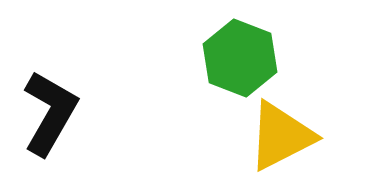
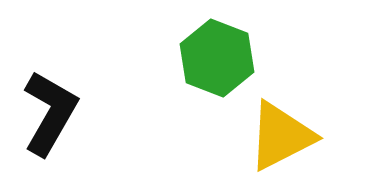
green hexagon: moved 23 px left
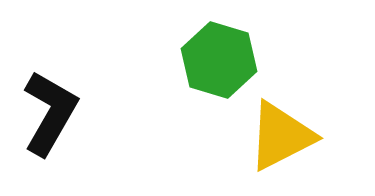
green hexagon: moved 2 px right, 2 px down; rotated 4 degrees counterclockwise
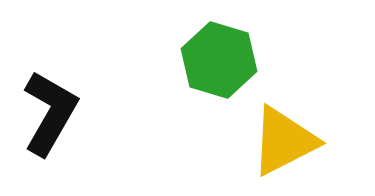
yellow triangle: moved 3 px right, 5 px down
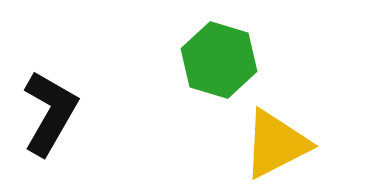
yellow triangle: moved 8 px left, 3 px down
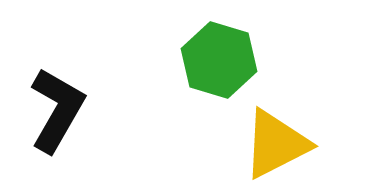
black L-shape: moved 7 px right, 3 px up
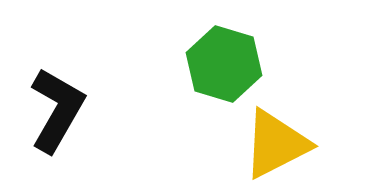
green hexagon: moved 5 px right, 4 px down
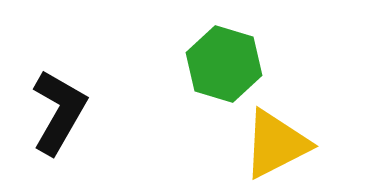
black L-shape: moved 2 px right, 2 px down
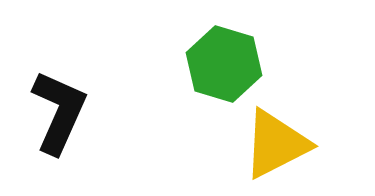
black L-shape: rotated 6 degrees counterclockwise
